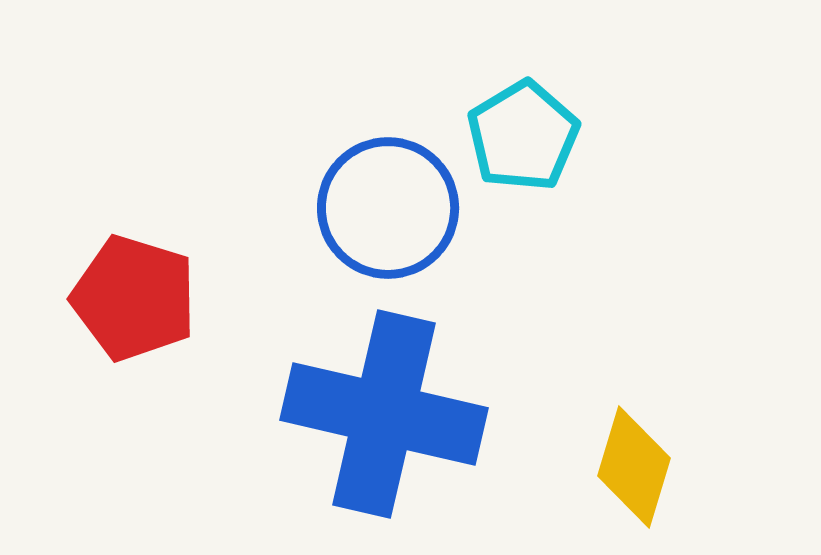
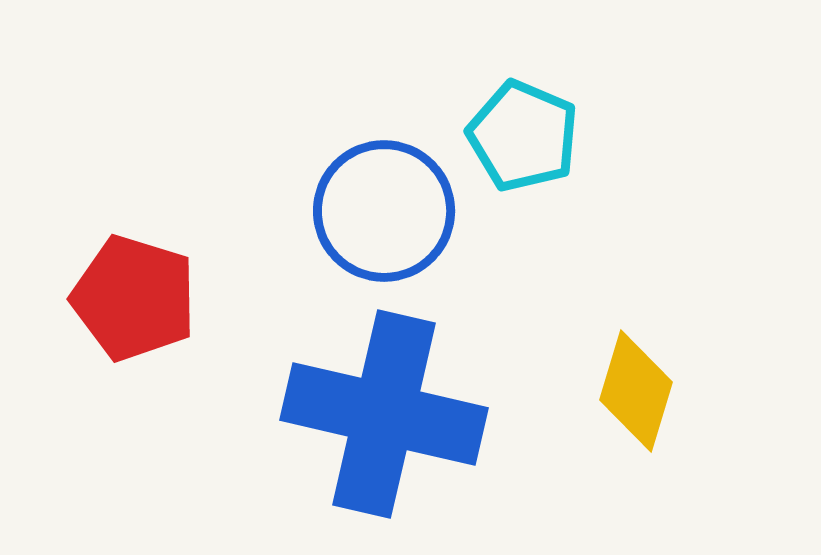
cyan pentagon: rotated 18 degrees counterclockwise
blue circle: moved 4 px left, 3 px down
yellow diamond: moved 2 px right, 76 px up
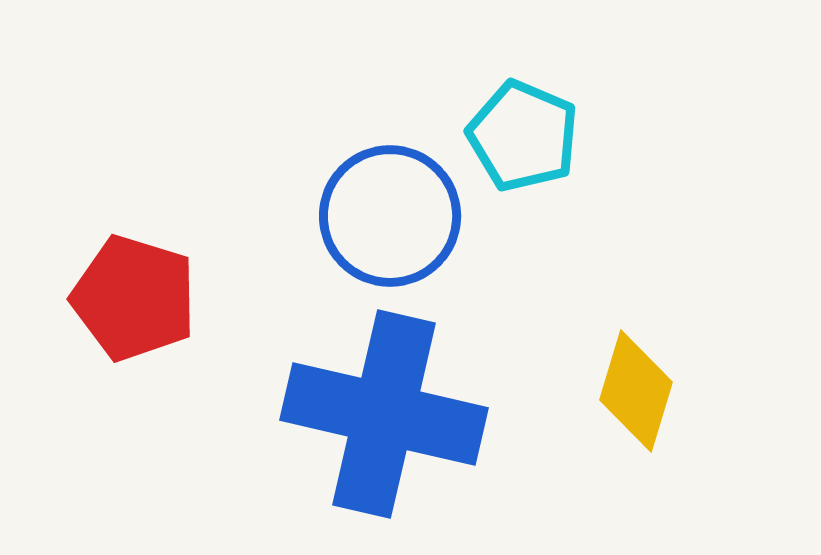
blue circle: moved 6 px right, 5 px down
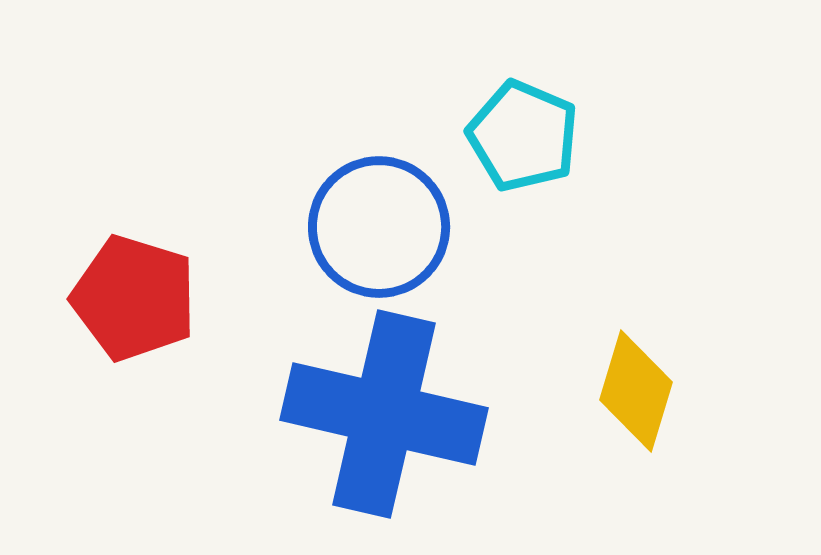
blue circle: moved 11 px left, 11 px down
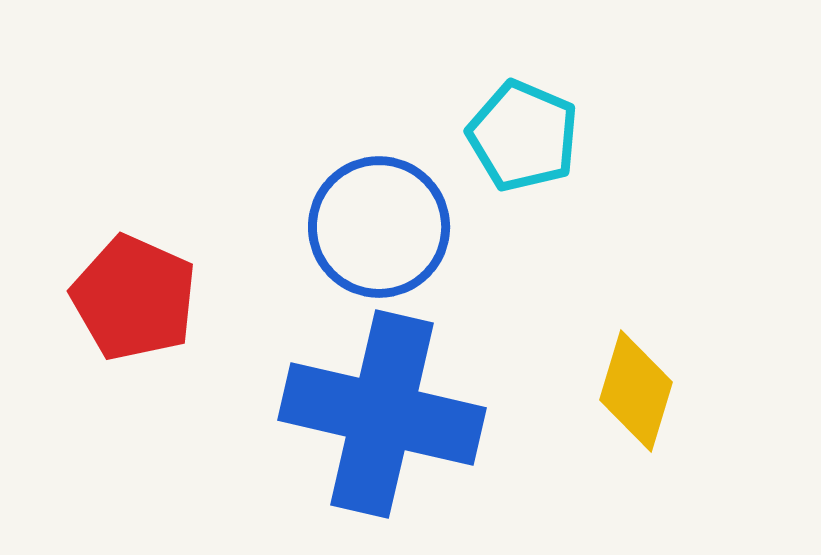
red pentagon: rotated 7 degrees clockwise
blue cross: moved 2 px left
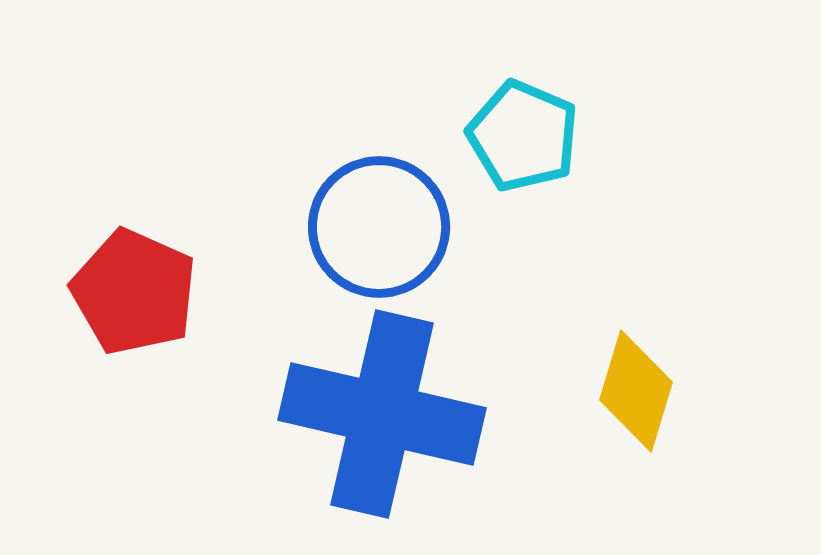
red pentagon: moved 6 px up
